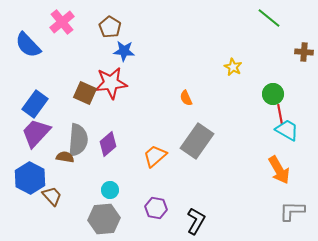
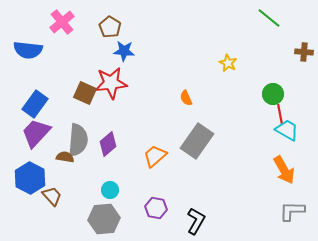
blue semicircle: moved 5 px down; rotated 40 degrees counterclockwise
yellow star: moved 5 px left, 4 px up
orange arrow: moved 5 px right
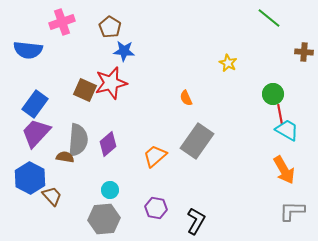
pink cross: rotated 20 degrees clockwise
red star: rotated 8 degrees counterclockwise
brown square: moved 3 px up
